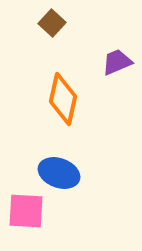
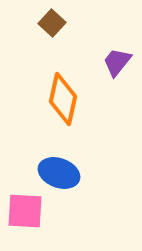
purple trapezoid: rotated 28 degrees counterclockwise
pink square: moved 1 px left
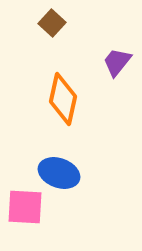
pink square: moved 4 px up
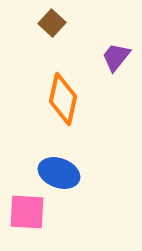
purple trapezoid: moved 1 px left, 5 px up
pink square: moved 2 px right, 5 px down
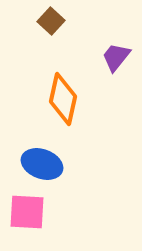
brown square: moved 1 px left, 2 px up
blue ellipse: moved 17 px left, 9 px up
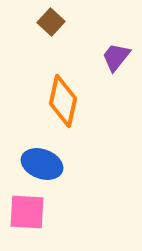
brown square: moved 1 px down
orange diamond: moved 2 px down
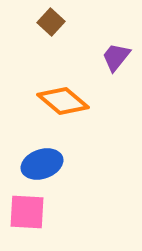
orange diamond: rotated 63 degrees counterclockwise
blue ellipse: rotated 39 degrees counterclockwise
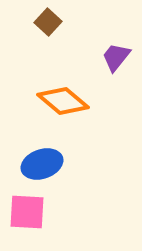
brown square: moved 3 px left
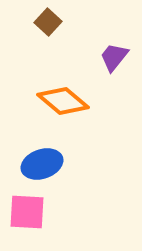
purple trapezoid: moved 2 px left
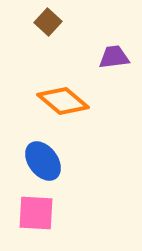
purple trapezoid: rotated 44 degrees clockwise
blue ellipse: moved 1 px right, 3 px up; rotated 72 degrees clockwise
pink square: moved 9 px right, 1 px down
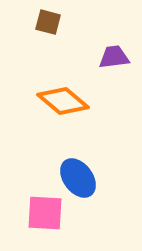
brown square: rotated 28 degrees counterclockwise
blue ellipse: moved 35 px right, 17 px down
pink square: moved 9 px right
